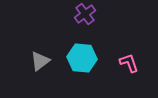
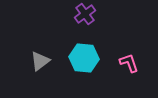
cyan hexagon: moved 2 px right
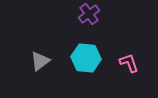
purple cross: moved 4 px right
cyan hexagon: moved 2 px right
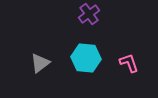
gray triangle: moved 2 px down
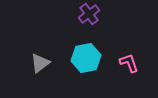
cyan hexagon: rotated 16 degrees counterclockwise
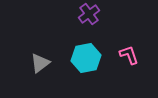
pink L-shape: moved 8 px up
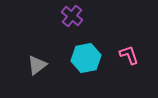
purple cross: moved 17 px left, 2 px down; rotated 15 degrees counterclockwise
gray triangle: moved 3 px left, 2 px down
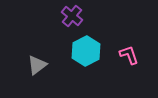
cyan hexagon: moved 7 px up; rotated 16 degrees counterclockwise
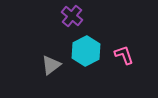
pink L-shape: moved 5 px left
gray triangle: moved 14 px right
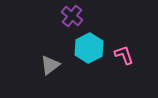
cyan hexagon: moved 3 px right, 3 px up
gray triangle: moved 1 px left
